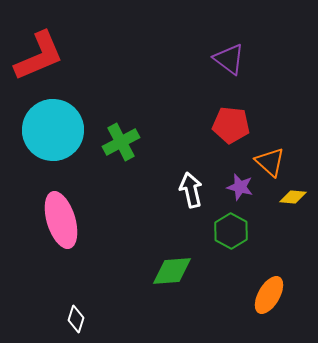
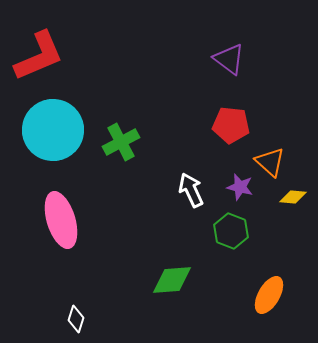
white arrow: rotated 12 degrees counterclockwise
green hexagon: rotated 8 degrees counterclockwise
green diamond: moved 9 px down
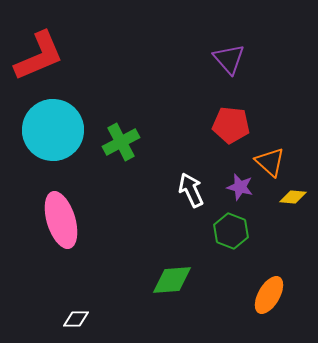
purple triangle: rotated 12 degrees clockwise
white diamond: rotated 72 degrees clockwise
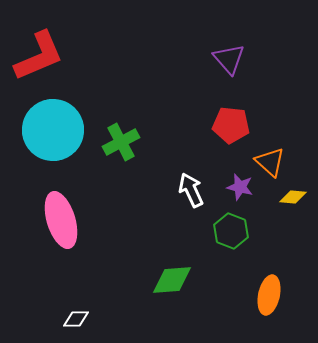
orange ellipse: rotated 18 degrees counterclockwise
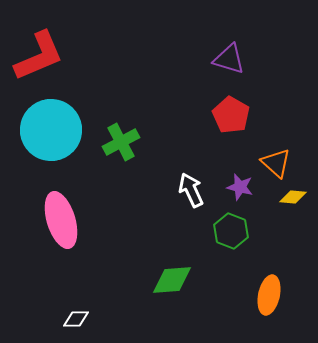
purple triangle: rotated 32 degrees counterclockwise
red pentagon: moved 10 px up; rotated 24 degrees clockwise
cyan circle: moved 2 px left
orange triangle: moved 6 px right, 1 px down
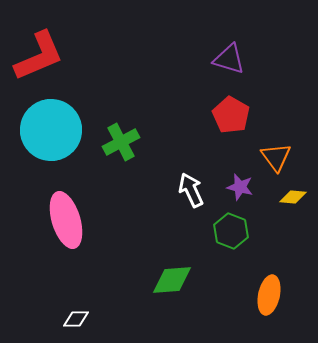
orange triangle: moved 6 px up; rotated 12 degrees clockwise
pink ellipse: moved 5 px right
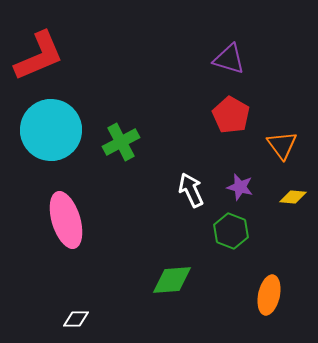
orange triangle: moved 6 px right, 12 px up
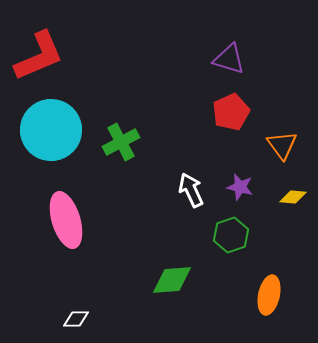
red pentagon: moved 3 px up; rotated 18 degrees clockwise
green hexagon: moved 4 px down; rotated 20 degrees clockwise
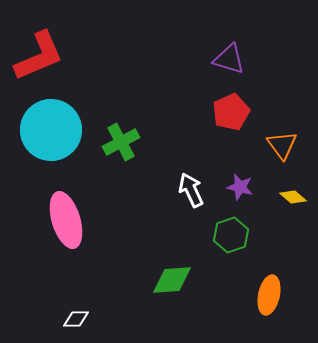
yellow diamond: rotated 36 degrees clockwise
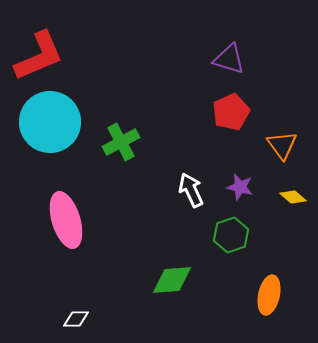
cyan circle: moved 1 px left, 8 px up
